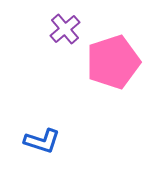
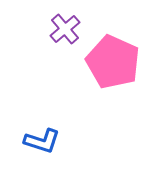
pink pentagon: rotated 30 degrees counterclockwise
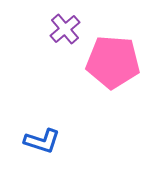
pink pentagon: rotated 20 degrees counterclockwise
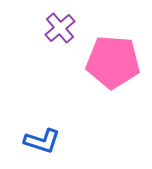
purple cross: moved 5 px left, 1 px up
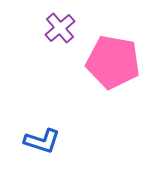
pink pentagon: rotated 6 degrees clockwise
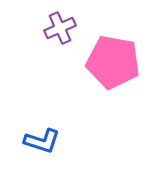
purple cross: rotated 16 degrees clockwise
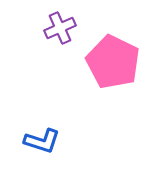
pink pentagon: rotated 16 degrees clockwise
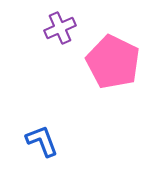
blue L-shape: rotated 129 degrees counterclockwise
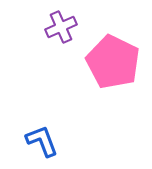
purple cross: moved 1 px right, 1 px up
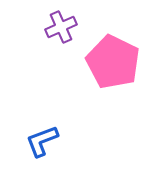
blue L-shape: rotated 90 degrees counterclockwise
